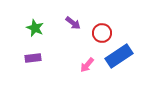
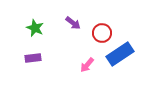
blue rectangle: moved 1 px right, 2 px up
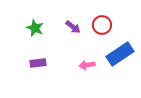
purple arrow: moved 4 px down
red circle: moved 8 px up
purple rectangle: moved 5 px right, 5 px down
pink arrow: rotated 42 degrees clockwise
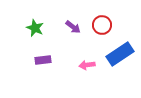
purple rectangle: moved 5 px right, 3 px up
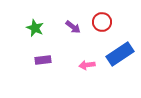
red circle: moved 3 px up
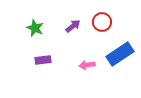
purple arrow: moved 1 px up; rotated 77 degrees counterclockwise
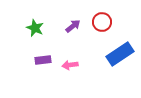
pink arrow: moved 17 px left
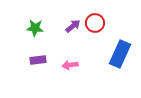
red circle: moved 7 px left, 1 px down
green star: rotated 18 degrees counterclockwise
blue rectangle: rotated 32 degrees counterclockwise
purple rectangle: moved 5 px left
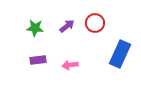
purple arrow: moved 6 px left
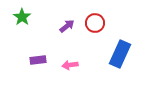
green star: moved 13 px left, 11 px up; rotated 30 degrees clockwise
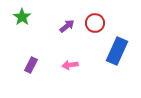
blue rectangle: moved 3 px left, 3 px up
purple rectangle: moved 7 px left, 5 px down; rotated 56 degrees counterclockwise
